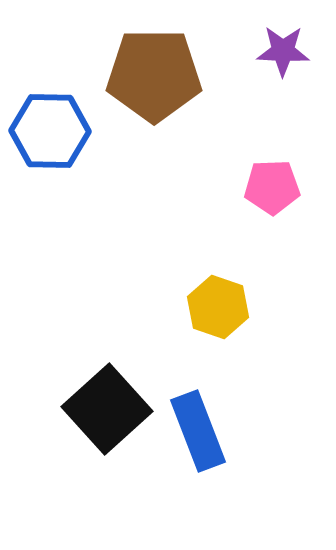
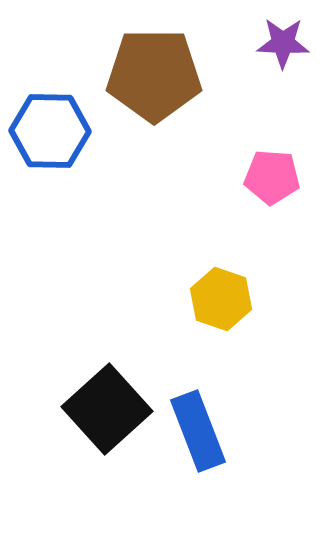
purple star: moved 8 px up
pink pentagon: moved 10 px up; rotated 6 degrees clockwise
yellow hexagon: moved 3 px right, 8 px up
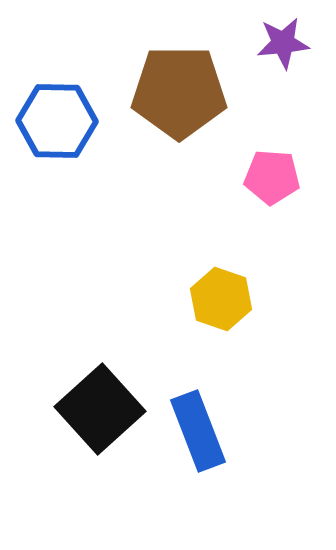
purple star: rotated 8 degrees counterclockwise
brown pentagon: moved 25 px right, 17 px down
blue hexagon: moved 7 px right, 10 px up
black square: moved 7 px left
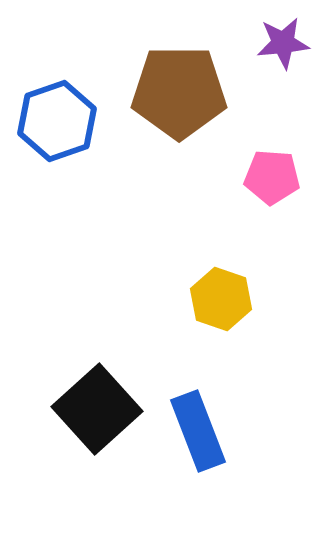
blue hexagon: rotated 20 degrees counterclockwise
black square: moved 3 px left
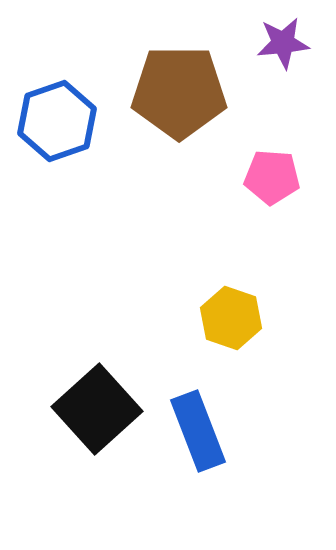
yellow hexagon: moved 10 px right, 19 px down
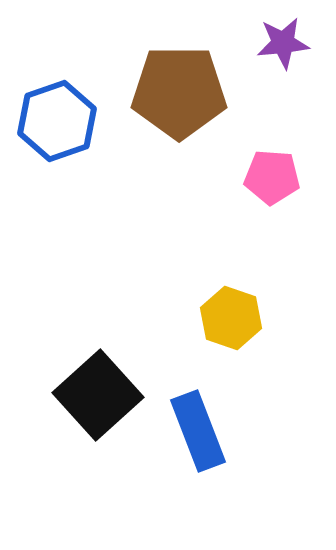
black square: moved 1 px right, 14 px up
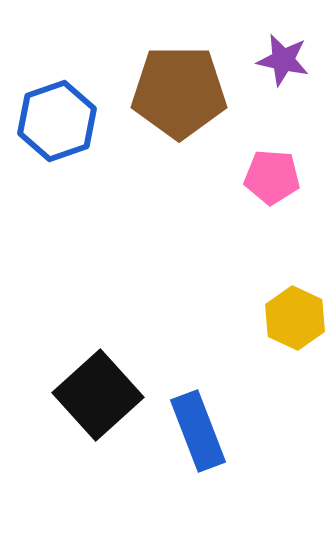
purple star: moved 17 px down; rotated 18 degrees clockwise
yellow hexagon: moved 64 px right; rotated 6 degrees clockwise
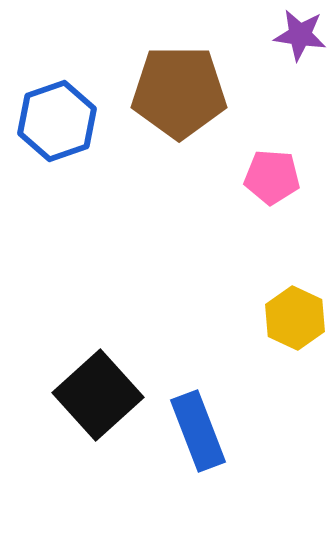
purple star: moved 17 px right, 25 px up; rotated 4 degrees counterclockwise
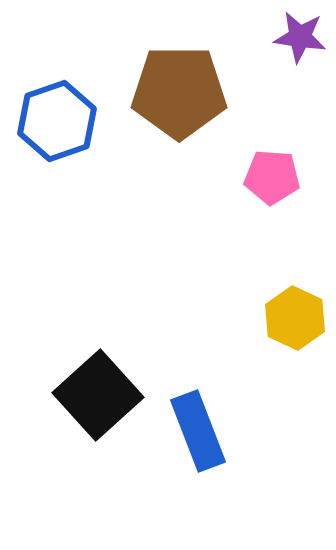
purple star: moved 2 px down
